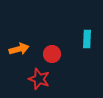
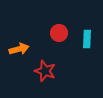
red circle: moved 7 px right, 21 px up
red star: moved 6 px right, 8 px up
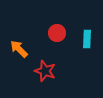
red circle: moved 2 px left
orange arrow: rotated 120 degrees counterclockwise
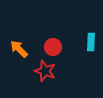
red circle: moved 4 px left, 14 px down
cyan rectangle: moved 4 px right, 3 px down
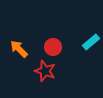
cyan rectangle: rotated 48 degrees clockwise
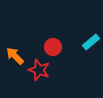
orange arrow: moved 4 px left, 7 px down
red star: moved 6 px left, 1 px up
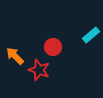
cyan rectangle: moved 7 px up
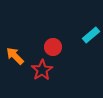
red star: moved 3 px right; rotated 20 degrees clockwise
